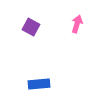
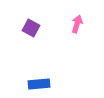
purple square: moved 1 px down
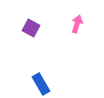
blue rectangle: moved 2 px right; rotated 65 degrees clockwise
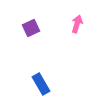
purple square: rotated 36 degrees clockwise
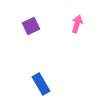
purple square: moved 2 px up
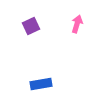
blue rectangle: rotated 70 degrees counterclockwise
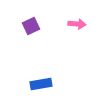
pink arrow: rotated 78 degrees clockwise
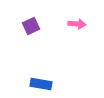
blue rectangle: rotated 20 degrees clockwise
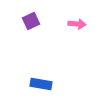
purple square: moved 5 px up
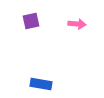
purple square: rotated 12 degrees clockwise
